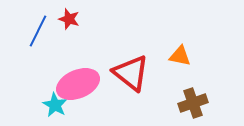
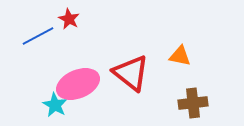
red star: rotated 10 degrees clockwise
blue line: moved 5 px down; rotated 36 degrees clockwise
brown cross: rotated 12 degrees clockwise
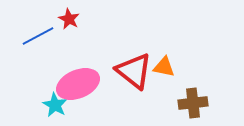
orange triangle: moved 16 px left, 11 px down
red triangle: moved 3 px right, 2 px up
